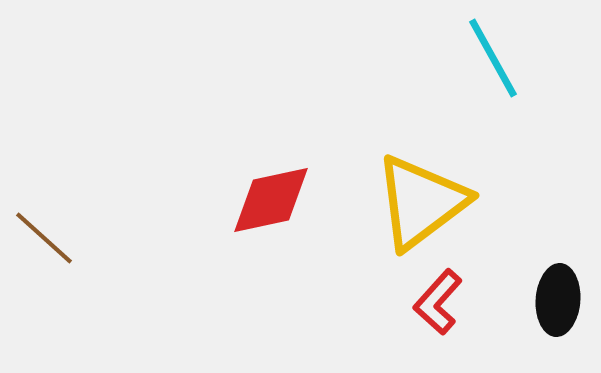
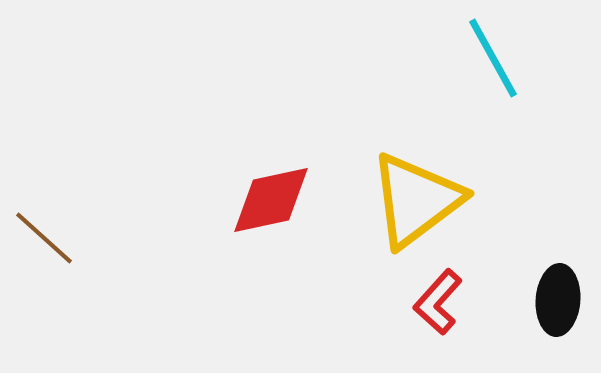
yellow triangle: moved 5 px left, 2 px up
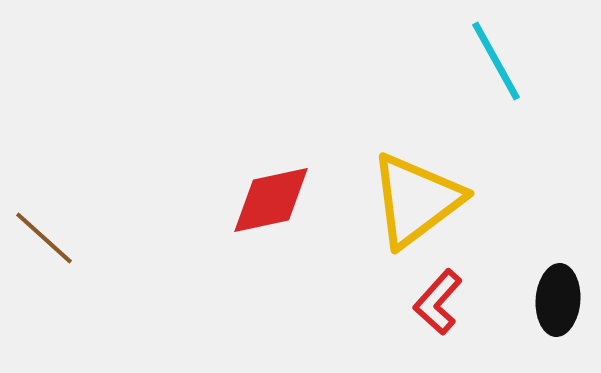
cyan line: moved 3 px right, 3 px down
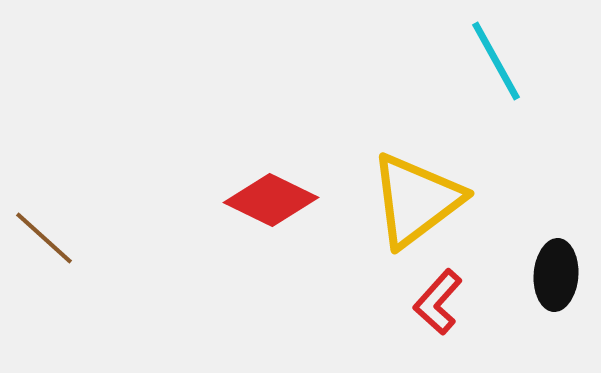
red diamond: rotated 38 degrees clockwise
black ellipse: moved 2 px left, 25 px up
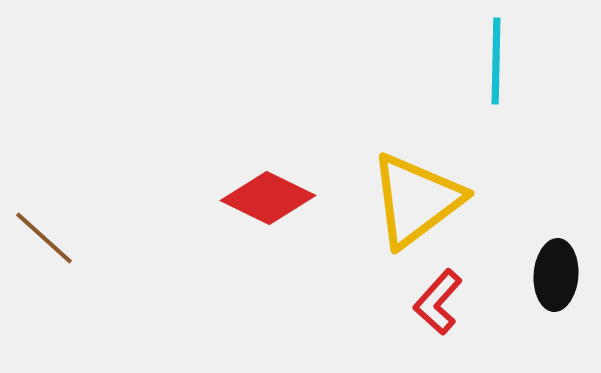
cyan line: rotated 30 degrees clockwise
red diamond: moved 3 px left, 2 px up
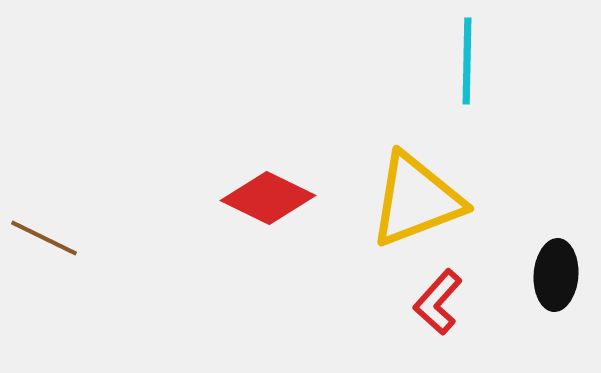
cyan line: moved 29 px left
yellow triangle: rotated 16 degrees clockwise
brown line: rotated 16 degrees counterclockwise
